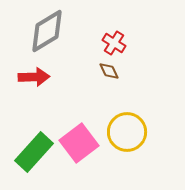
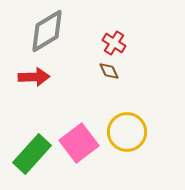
green rectangle: moved 2 px left, 2 px down
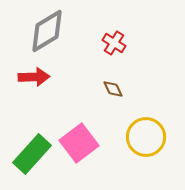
brown diamond: moved 4 px right, 18 px down
yellow circle: moved 19 px right, 5 px down
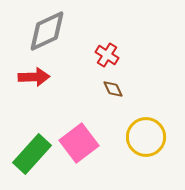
gray diamond: rotated 6 degrees clockwise
red cross: moved 7 px left, 12 px down
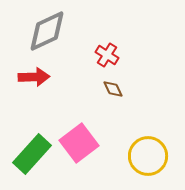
yellow circle: moved 2 px right, 19 px down
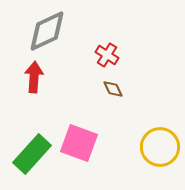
red arrow: rotated 84 degrees counterclockwise
pink square: rotated 33 degrees counterclockwise
yellow circle: moved 12 px right, 9 px up
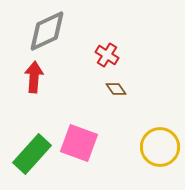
brown diamond: moved 3 px right; rotated 10 degrees counterclockwise
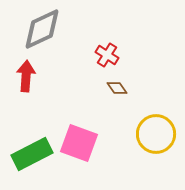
gray diamond: moved 5 px left, 2 px up
red arrow: moved 8 px left, 1 px up
brown diamond: moved 1 px right, 1 px up
yellow circle: moved 4 px left, 13 px up
green rectangle: rotated 21 degrees clockwise
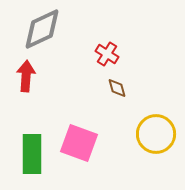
red cross: moved 1 px up
brown diamond: rotated 20 degrees clockwise
green rectangle: rotated 63 degrees counterclockwise
